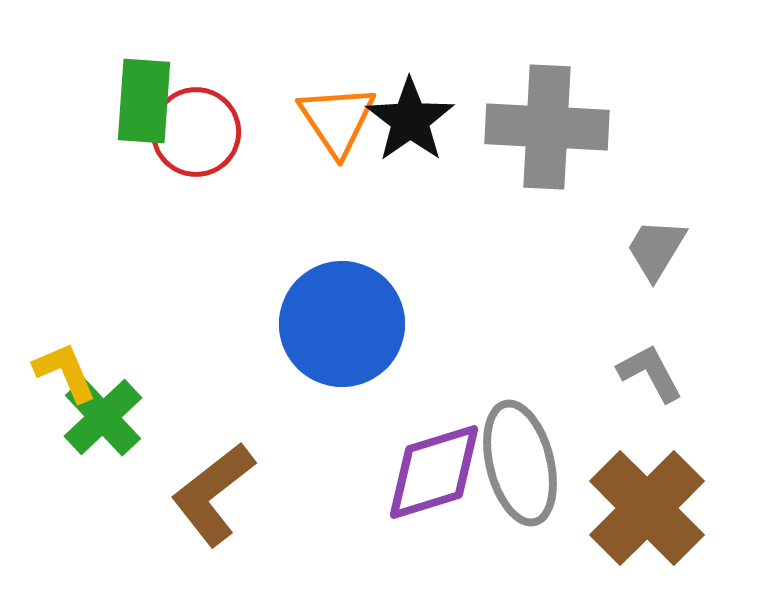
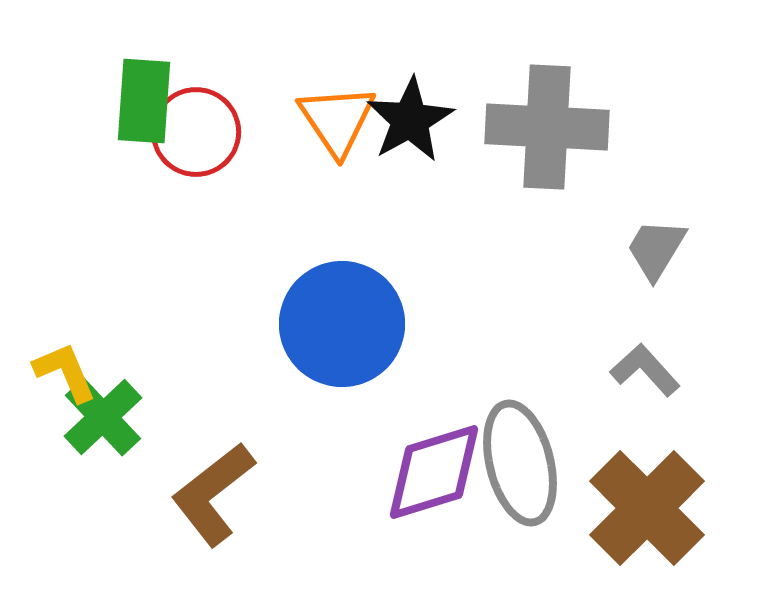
black star: rotated 6 degrees clockwise
gray L-shape: moved 5 px left, 3 px up; rotated 14 degrees counterclockwise
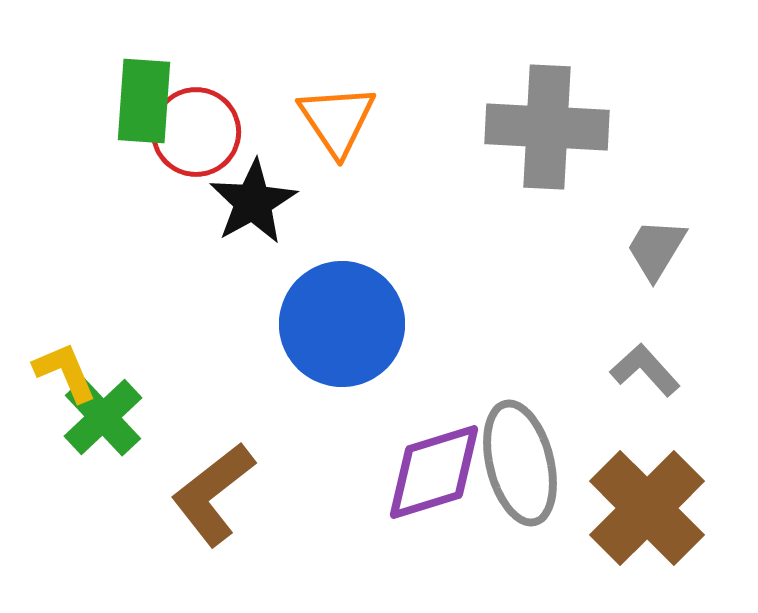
black star: moved 157 px left, 82 px down
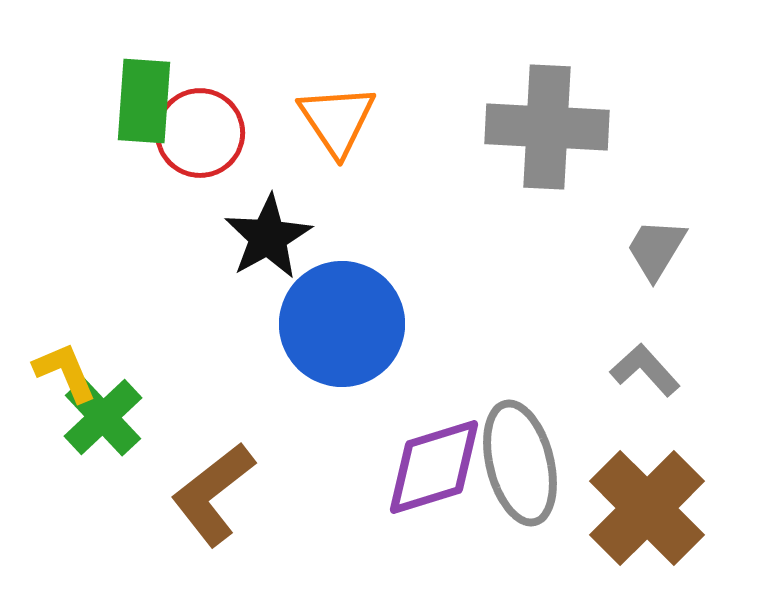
red circle: moved 4 px right, 1 px down
black star: moved 15 px right, 35 px down
purple diamond: moved 5 px up
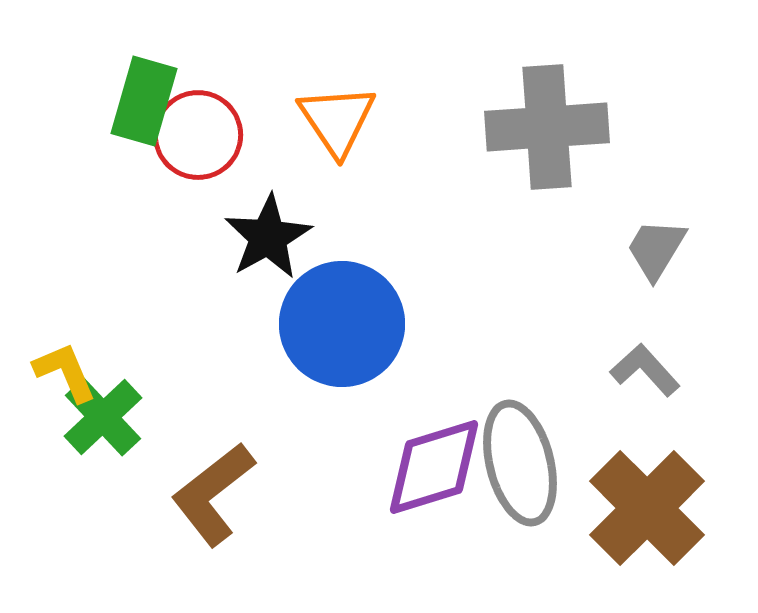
green rectangle: rotated 12 degrees clockwise
gray cross: rotated 7 degrees counterclockwise
red circle: moved 2 px left, 2 px down
